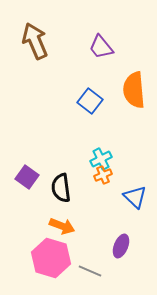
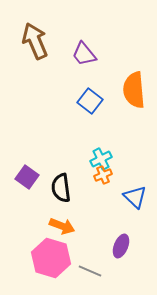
purple trapezoid: moved 17 px left, 7 px down
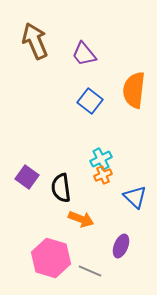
orange semicircle: rotated 12 degrees clockwise
orange arrow: moved 19 px right, 7 px up
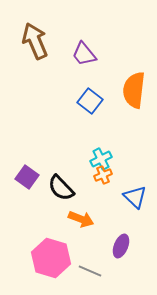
black semicircle: rotated 36 degrees counterclockwise
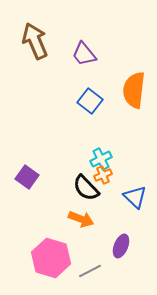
black semicircle: moved 25 px right
gray line: rotated 50 degrees counterclockwise
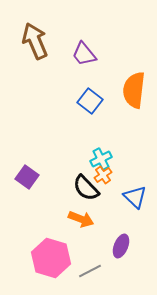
orange cross: rotated 12 degrees counterclockwise
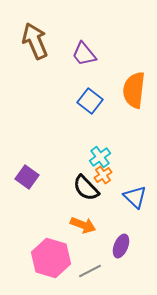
cyan cross: moved 1 px left, 2 px up; rotated 10 degrees counterclockwise
orange arrow: moved 2 px right, 6 px down
